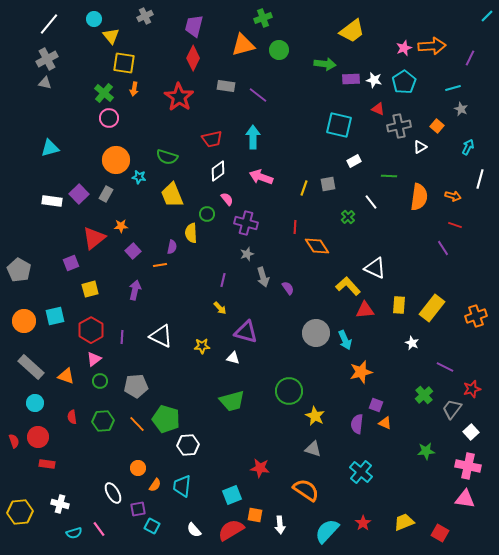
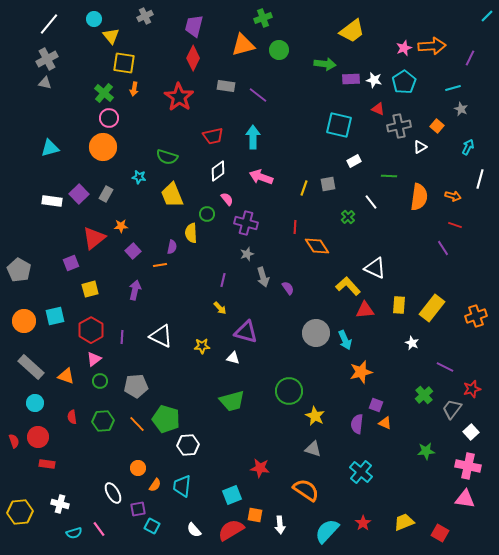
red trapezoid at (212, 139): moved 1 px right, 3 px up
orange circle at (116, 160): moved 13 px left, 13 px up
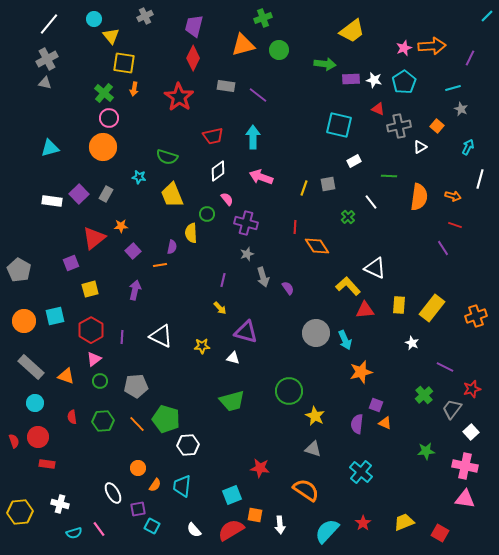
pink cross at (468, 466): moved 3 px left
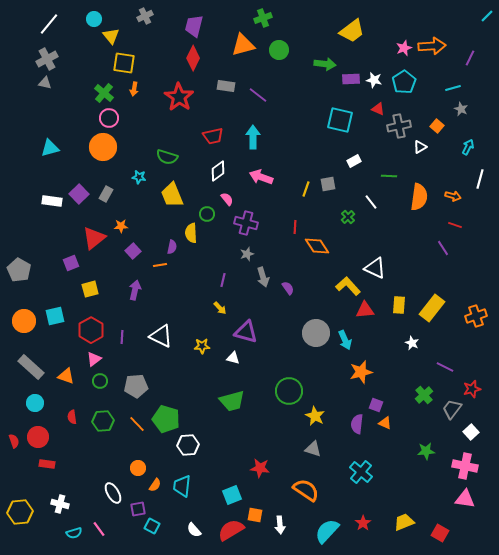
cyan square at (339, 125): moved 1 px right, 5 px up
yellow line at (304, 188): moved 2 px right, 1 px down
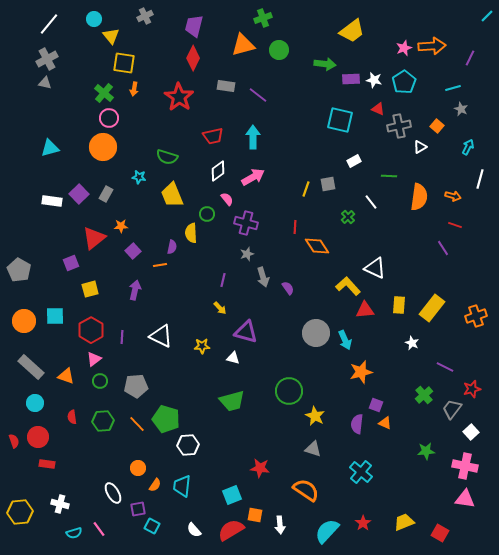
pink arrow at (261, 177): moved 8 px left; rotated 130 degrees clockwise
cyan square at (55, 316): rotated 12 degrees clockwise
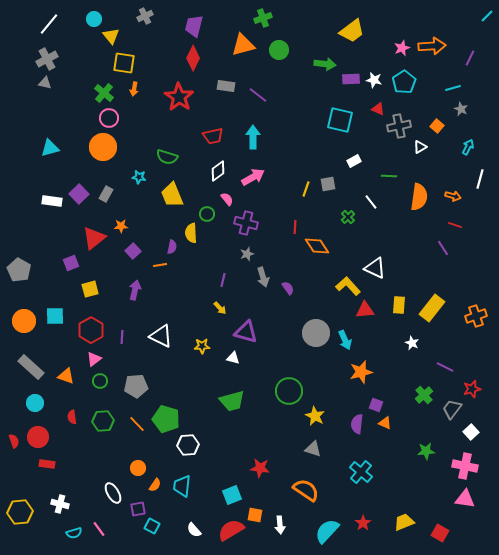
pink star at (404, 48): moved 2 px left
